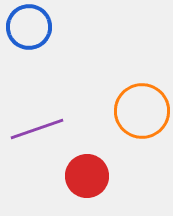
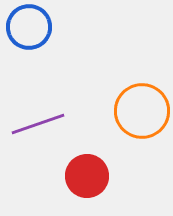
purple line: moved 1 px right, 5 px up
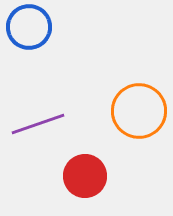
orange circle: moved 3 px left
red circle: moved 2 px left
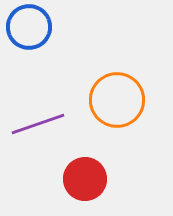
orange circle: moved 22 px left, 11 px up
red circle: moved 3 px down
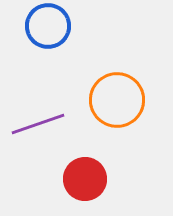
blue circle: moved 19 px right, 1 px up
